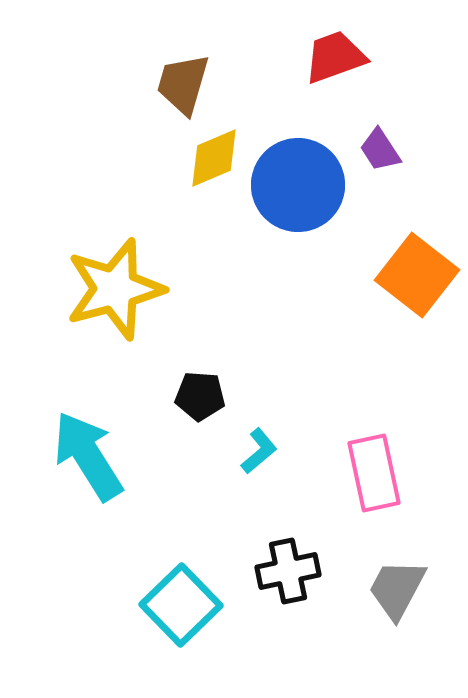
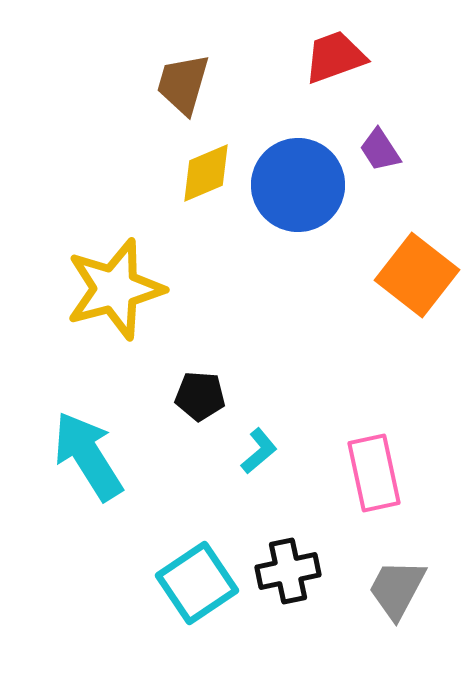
yellow diamond: moved 8 px left, 15 px down
cyan square: moved 16 px right, 22 px up; rotated 10 degrees clockwise
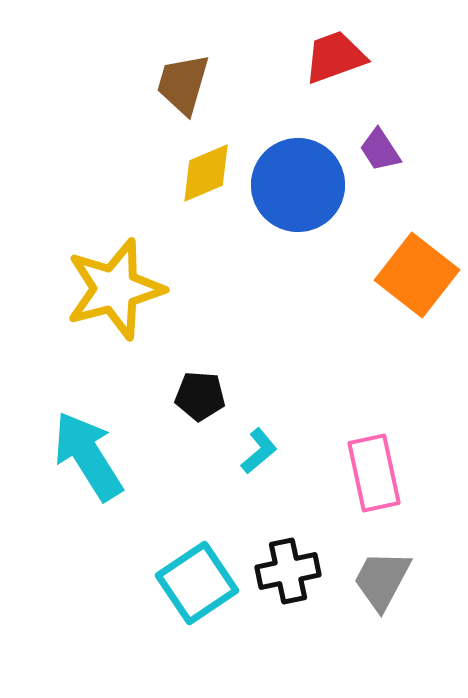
gray trapezoid: moved 15 px left, 9 px up
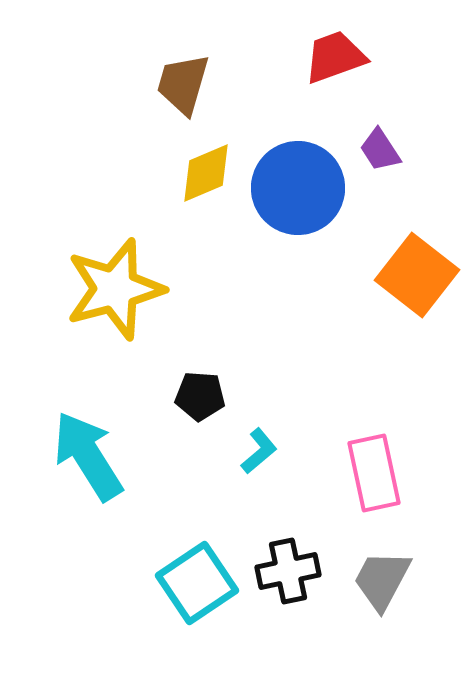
blue circle: moved 3 px down
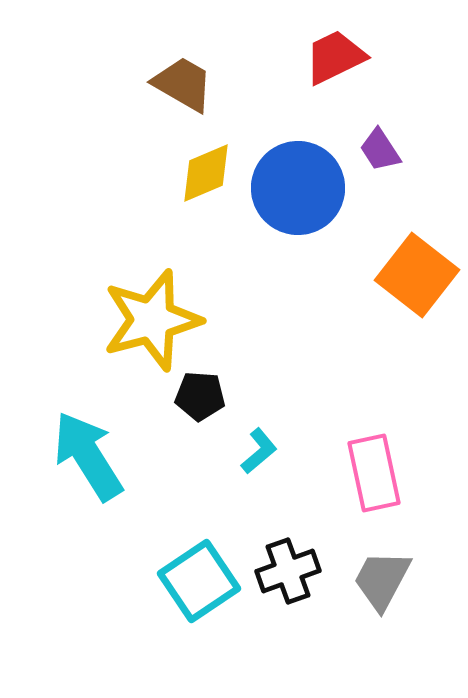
red trapezoid: rotated 6 degrees counterclockwise
brown trapezoid: rotated 104 degrees clockwise
yellow star: moved 37 px right, 31 px down
black cross: rotated 8 degrees counterclockwise
cyan square: moved 2 px right, 2 px up
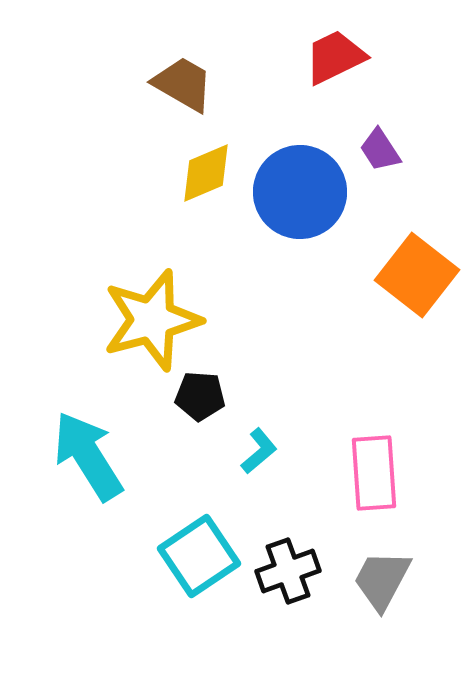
blue circle: moved 2 px right, 4 px down
pink rectangle: rotated 8 degrees clockwise
cyan square: moved 25 px up
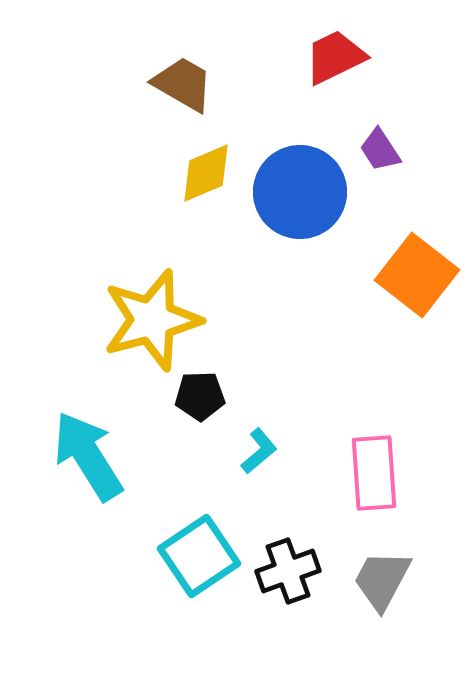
black pentagon: rotated 6 degrees counterclockwise
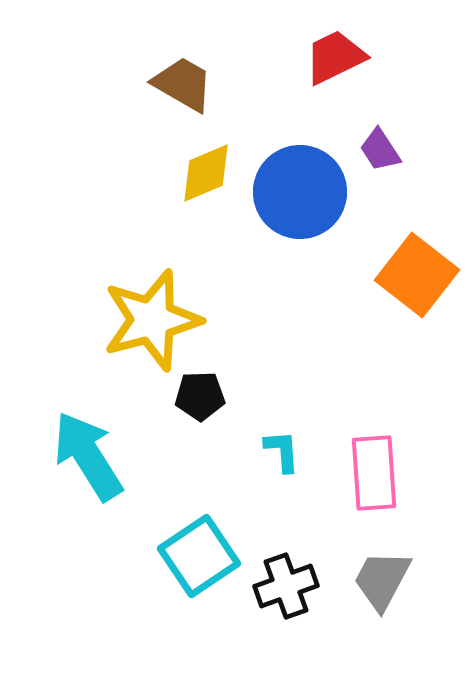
cyan L-shape: moved 23 px right; rotated 54 degrees counterclockwise
black cross: moved 2 px left, 15 px down
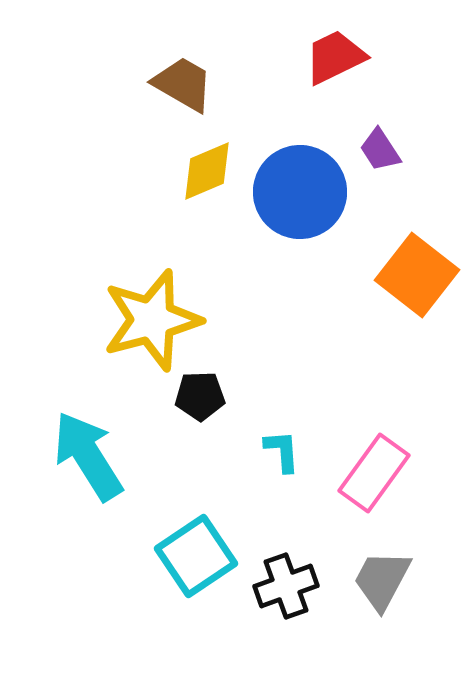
yellow diamond: moved 1 px right, 2 px up
pink rectangle: rotated 40 degrees clockwise
cyan square: moved 3 px left
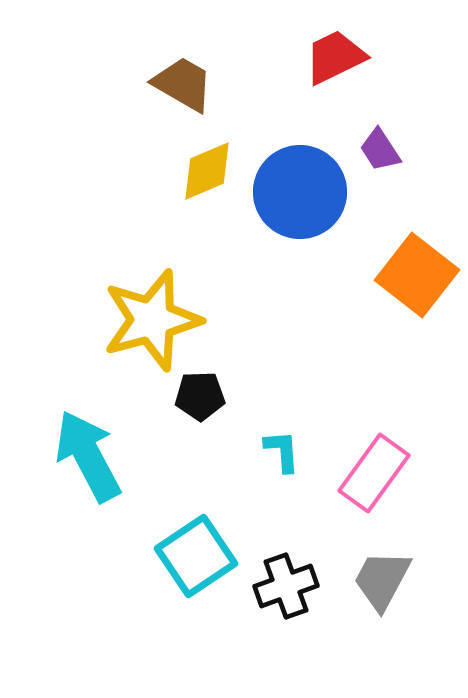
cyan arrow: rotated 4 degrees clockwise
